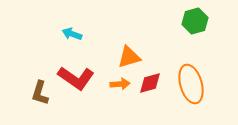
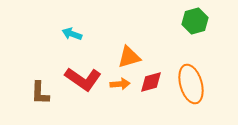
red L-shape: moved 7 px right, 1 px down
red diamond: moved 1 px right, 1 px up
brown L-shape: rotated 15 degrees counterclockwise
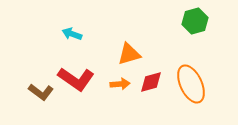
orange triangle: moved 3 px up
red L-shape: moved 7 px left
orange ellipse: rotated 9 degrees counterclockwise
brown L-shape: moved 1 px right, 1 px up; rotated 55 degrees counterclockwise
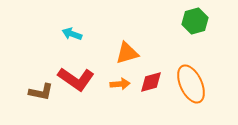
orange triangle: moved 2 px left, 1 px up
brown L-shape: rotated 25 degrees counterclockwise
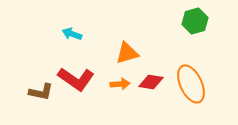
red diamond: rotated 25 degrees clockwise
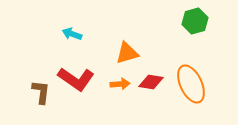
brown L-shape: rotated 95 degrees counterclockwise
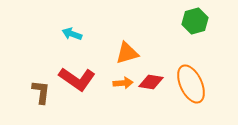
red L-shape: moved 1 px right
orange arrow: moved 3 px right, 1 px up
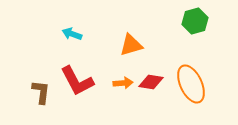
orange triangle: moved 4 px right, 8 px up
red L-shape: moved 2 px down; rotated 27 degrees clockwise
